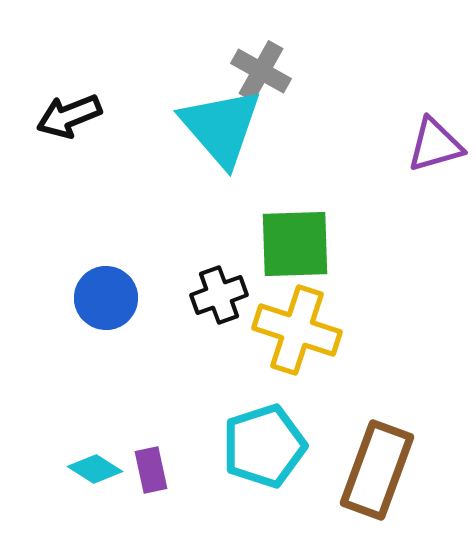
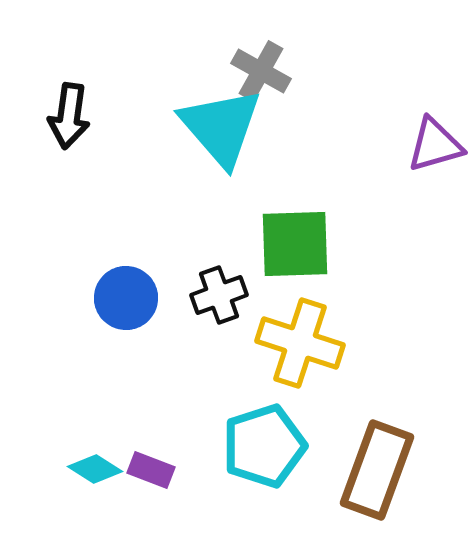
black arrow: rotated 60 degrees counterclockwise
blue circle: moved 20 px right
yellow cross: moved 3 px right, 13 px down
purple rectangle: rotated 57 degrees counterclockwise
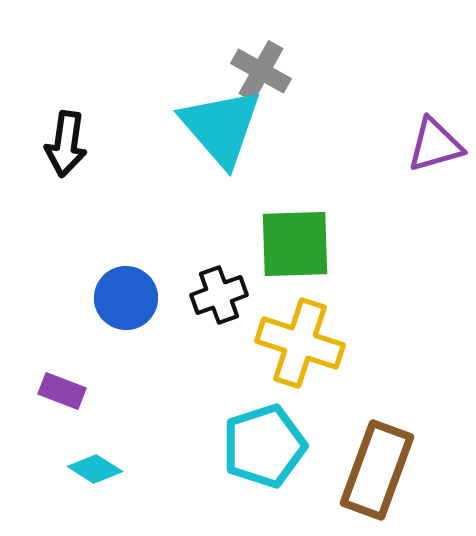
black arrow: moved 3 px left, 28 px down
purple rectangle: moved 89 px left, 79 px up
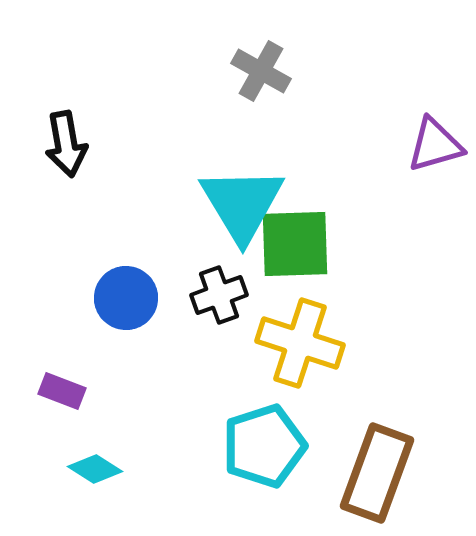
cyan triangle: moved 21 px right, 77 px down; rotated 10 degrees clockwise
black arrow: rotated 18 degrees counterclockwise
brown rectangle: moved 3 px down
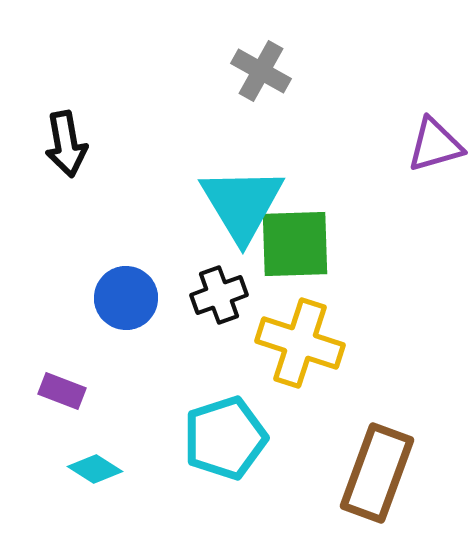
cyan pentagon: moved 39 px left, 8 px up
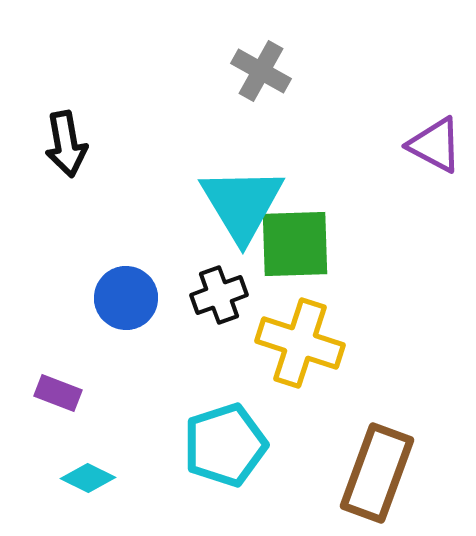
purple triangle: rotated 44 degrees clockwise
purple rectangle: moved 4 px left, 2 px down
cyan pentagon: moved 7 px down
cyan diamond: moved 7 px left, 9 px down; rotated 6 degrees counterclockwise
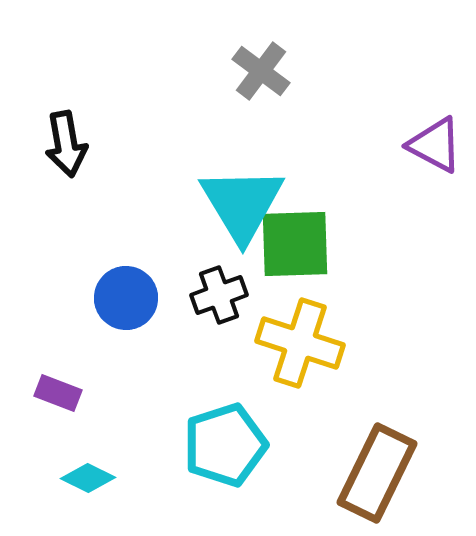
gray cross: rotated 8 degrees clockwise
brown rectangle: rotated 6 degrees clockwise
